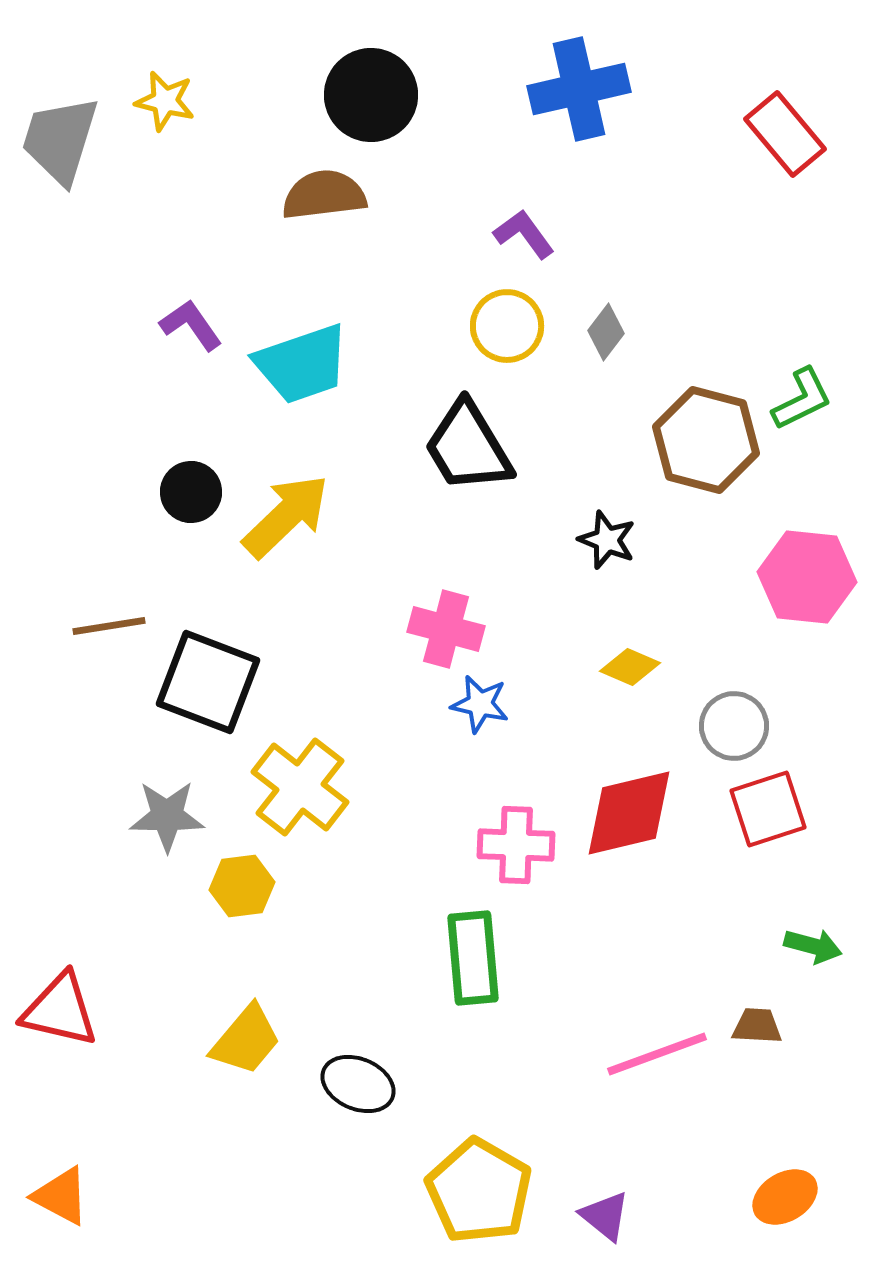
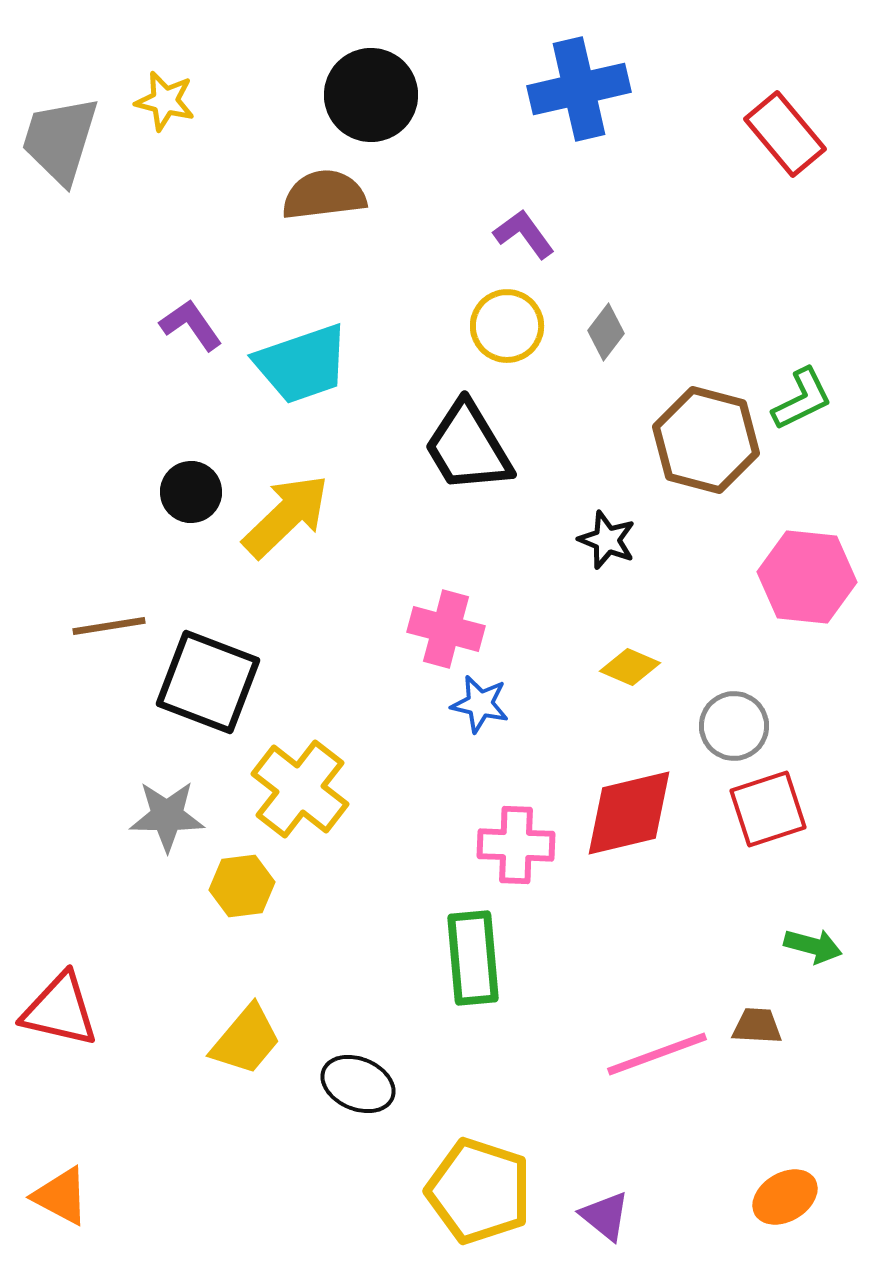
yellow cross at (300, 787): moved 2 px down
yellow pentagon at (479, 1191): rotated 12 degrees counterclockwise
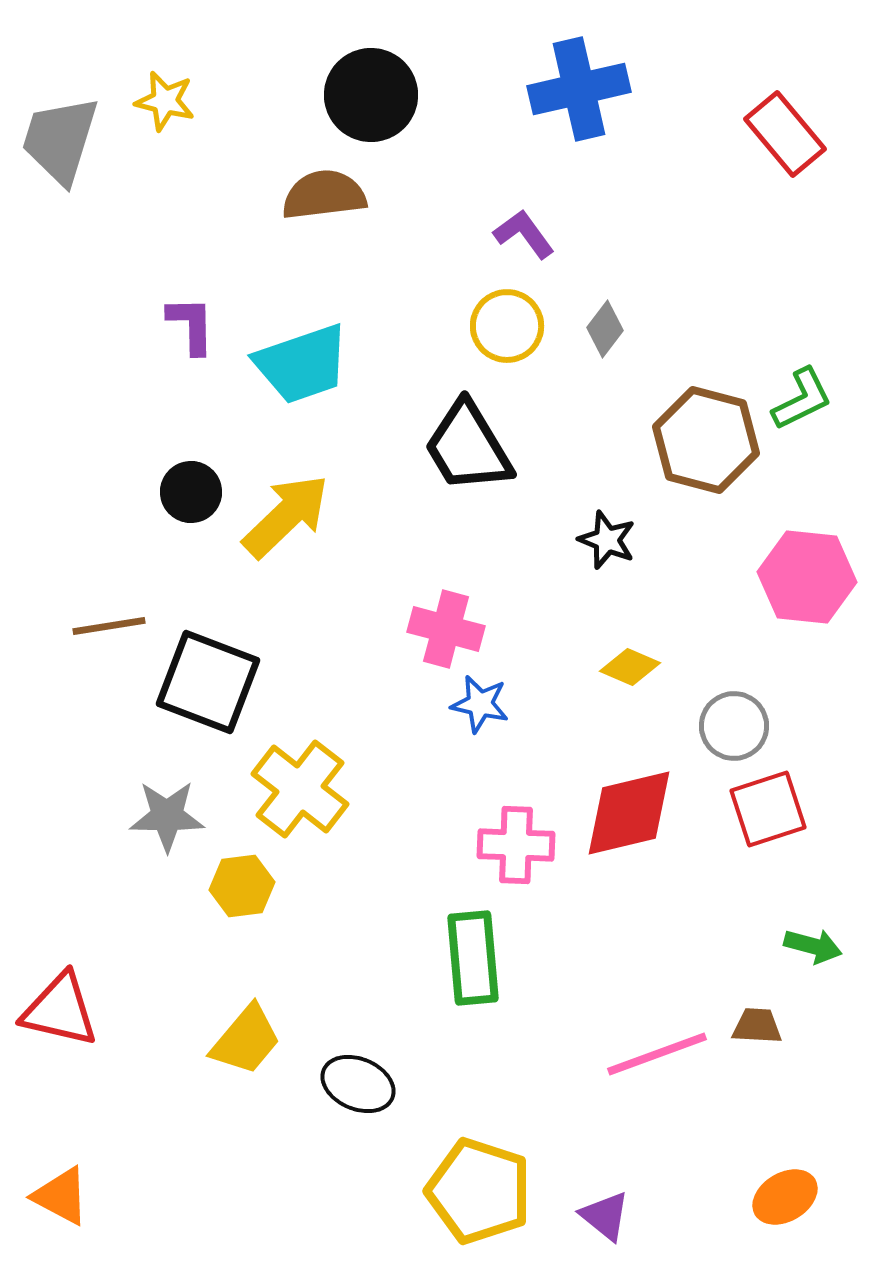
purple L-shape at (191, 325): rotated 34 degrees clockwise
gray diamond at (606, 332): moved 1 px left, 3 px up
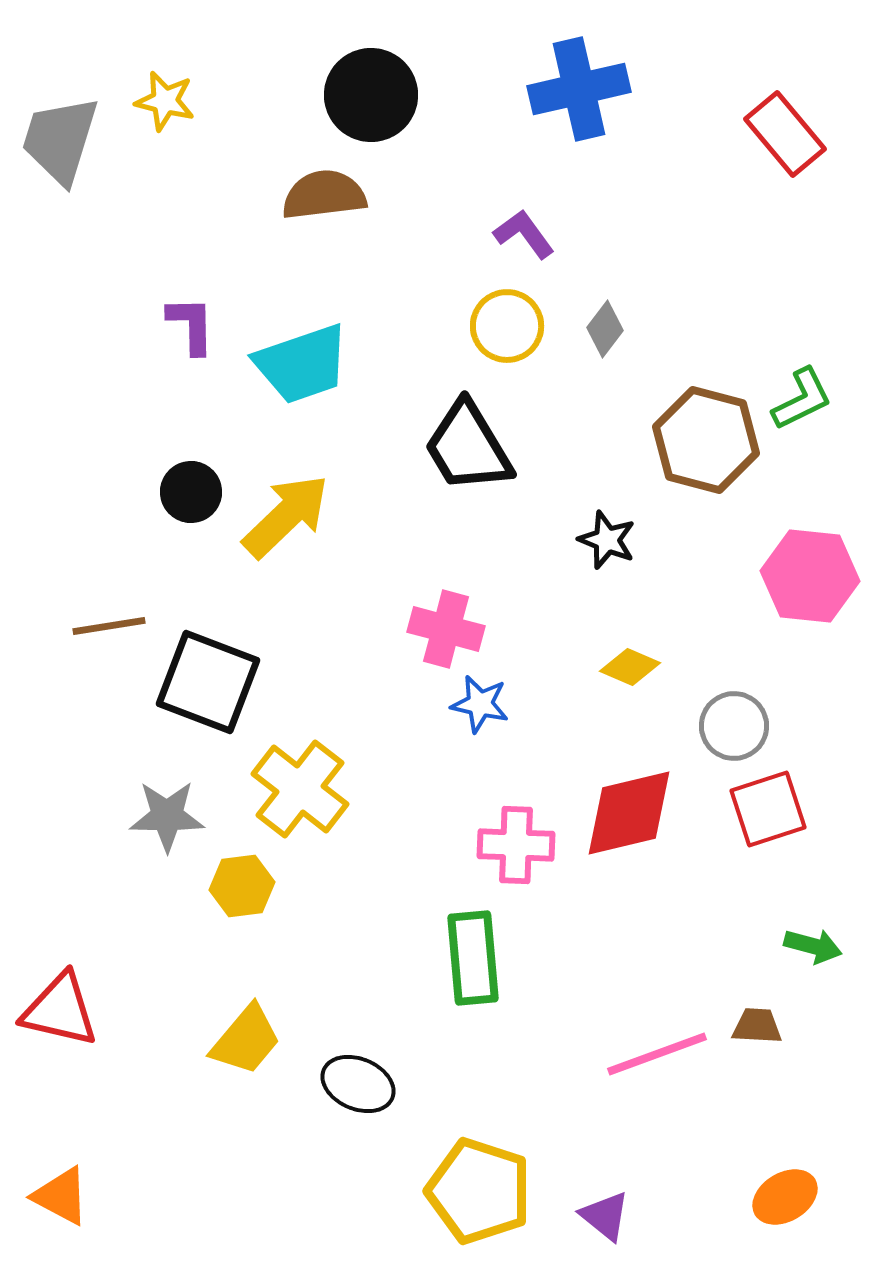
pink hexagon at (807, 577): moved 3 px right, 1 px up
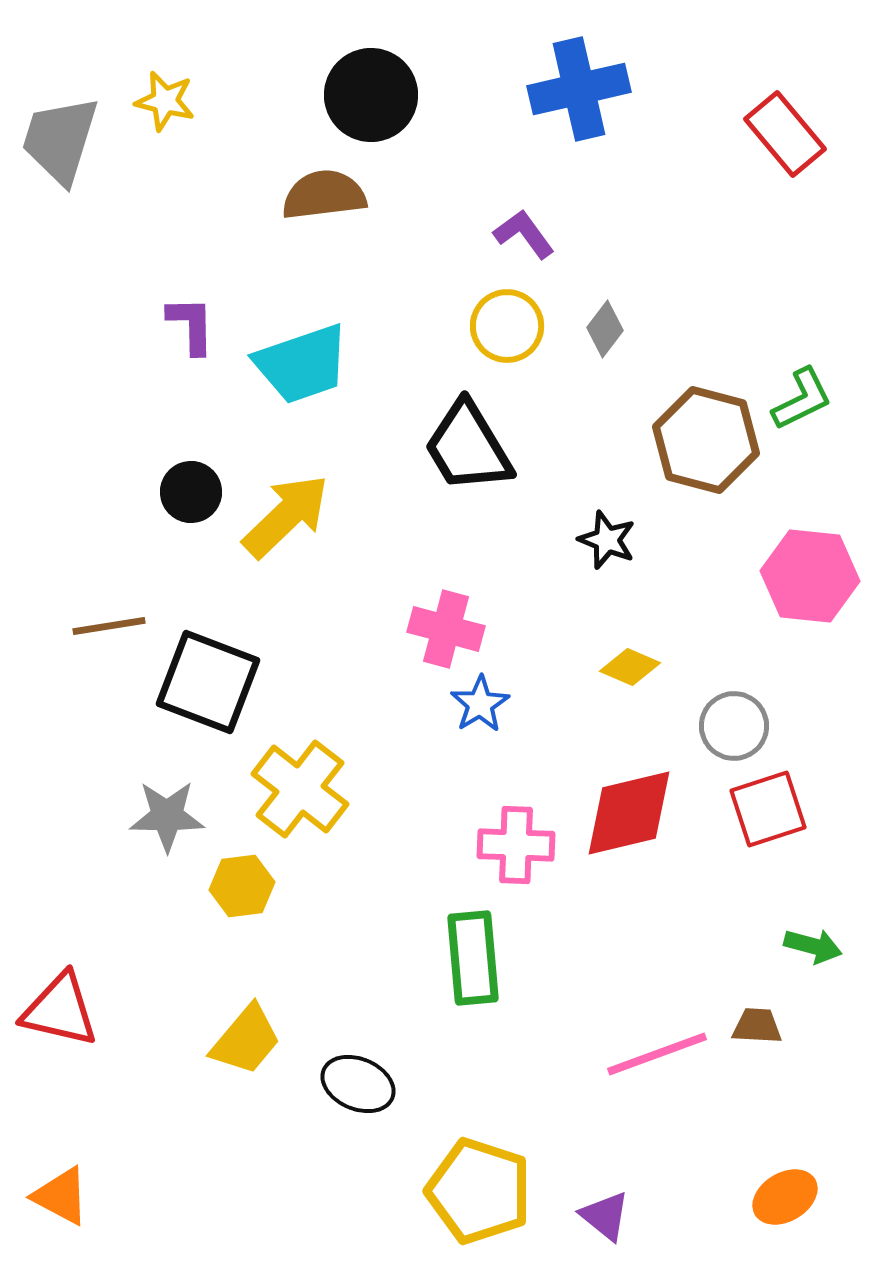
blue star at (480, 704): rotated 28 degrees clockwise
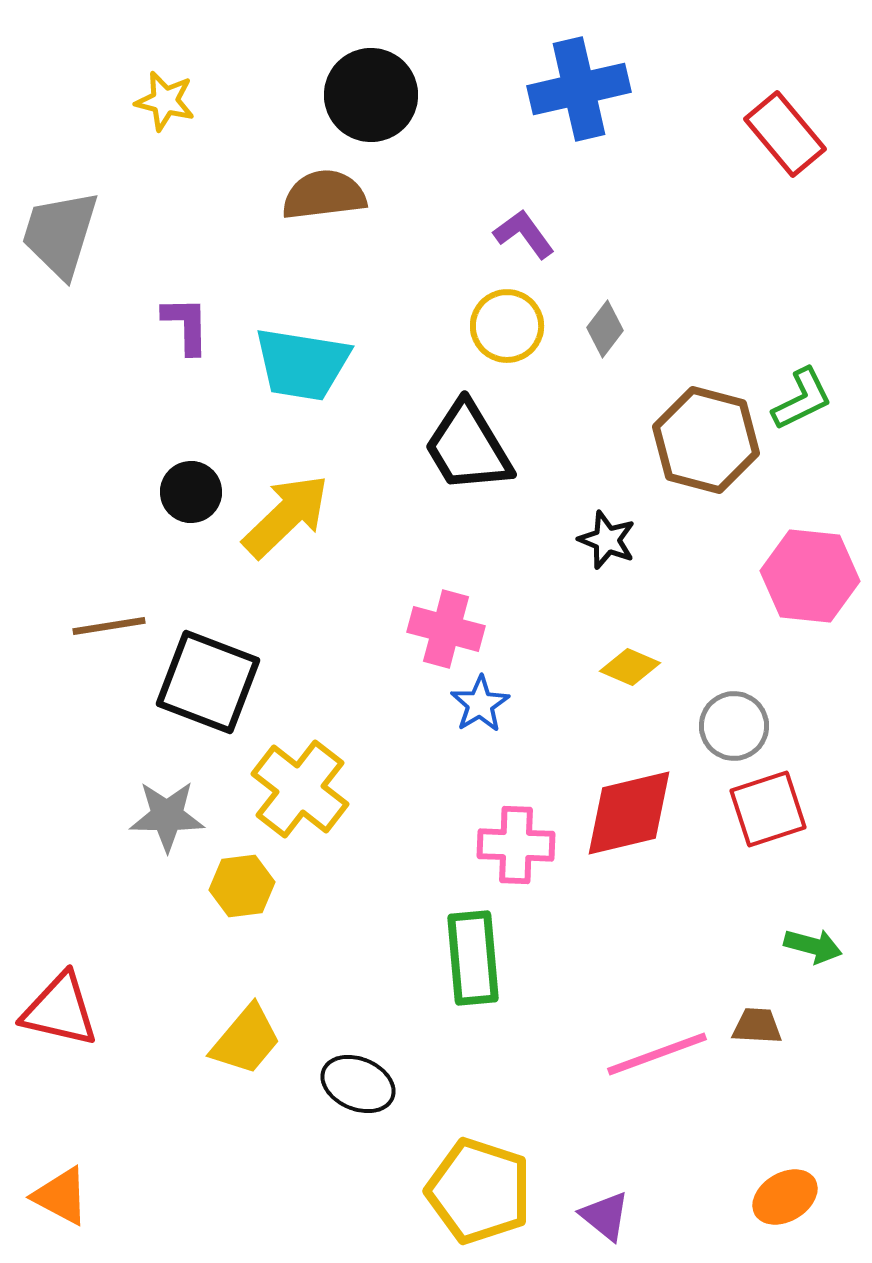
gray trapezoid at (60, 140): moved 94 px down
purple L-shape at (191, 325): moved 5 px left
cyan trapezoid at (302, 364): rotated 28 degrees clockwise
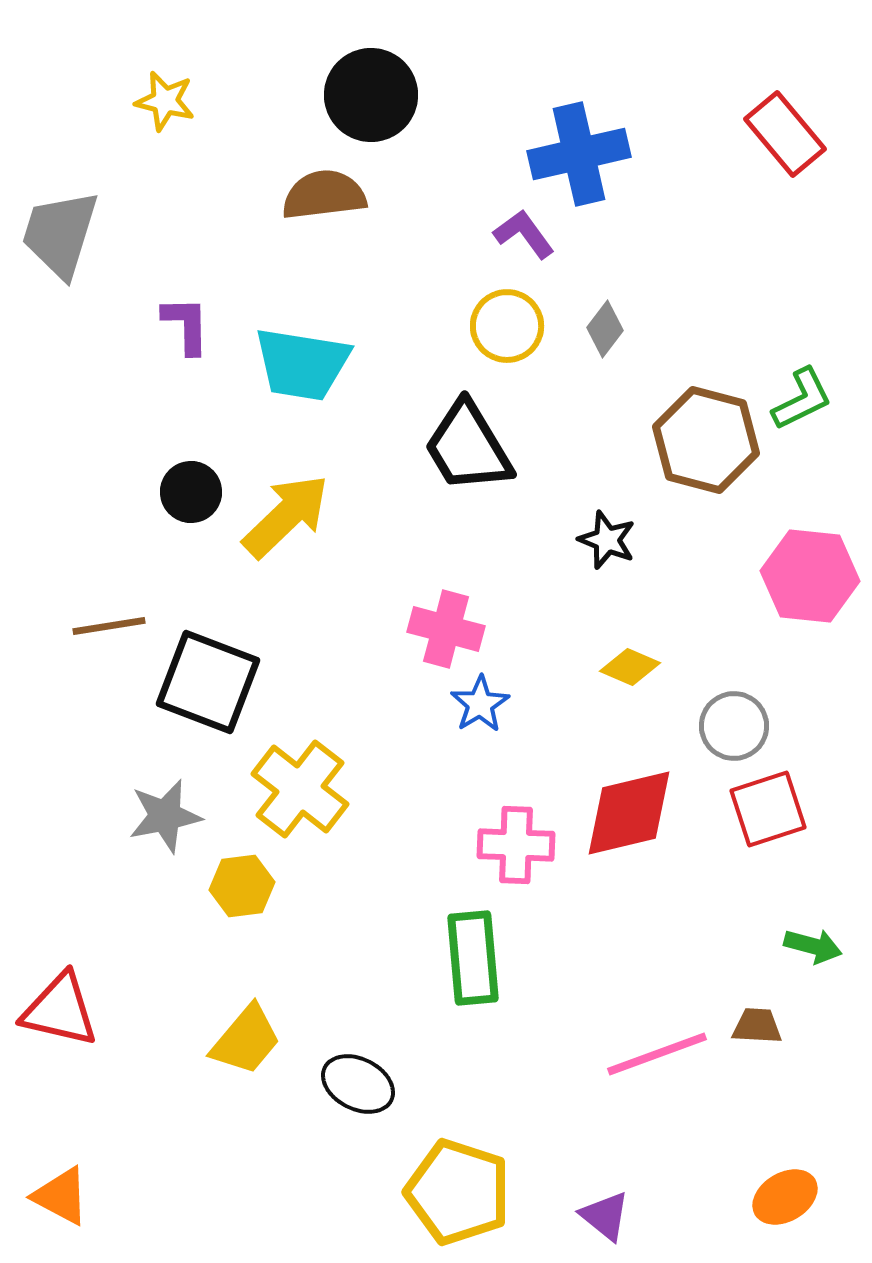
blue cross at (579, 89): moved 65 px down
gray star at (167, 816): moved 2 px left; rotated 12 degrees counterclockwise
black ellipse at (358, 1084): rotated 4 degrees clockwise
yellow pentagon at (479, 1191): moved 21 px left, 1 px down
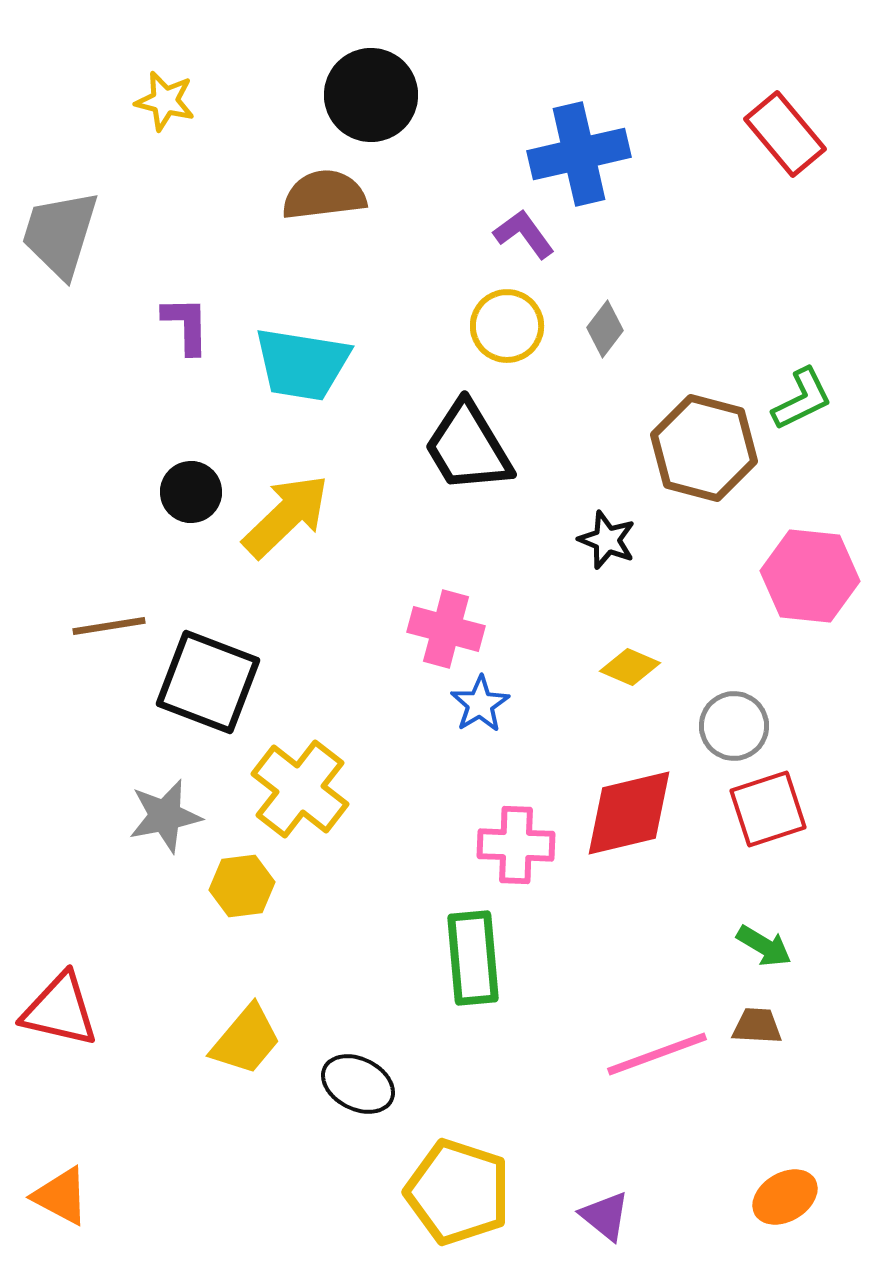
brown hexagon at (706, 440): moved 2 px left, 8 px down
green arrow at (813, 946): moved 49 px left; rotated 16 degrees clockwise
